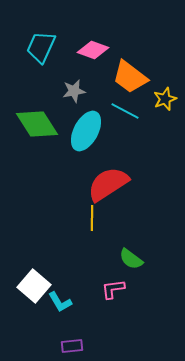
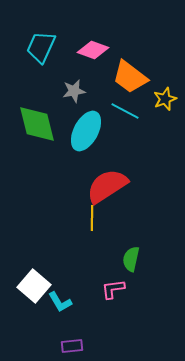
green diamond: rotated 18 degrees clockwise
red semicircle: moved 1 px left, 2 px down
green semicircle: rotated 65 degrees clockwise
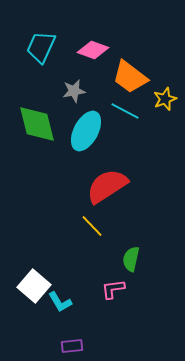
yellow line: moved 8 px down; rotated 45 degrees counterclockwise
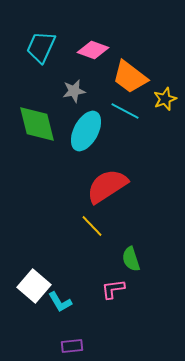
green semicircle: rotated 30 degrees counterclockwise
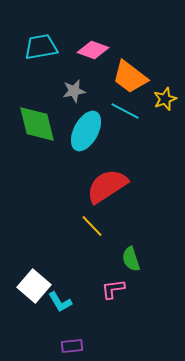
cyan trapezoid: rotated 56 degrees clockwise
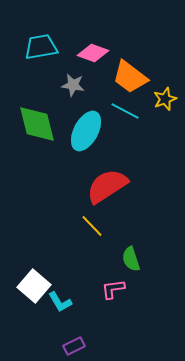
pink diamond: moved 3 px down
gray star: moved 1 px left, 6 px up; rotated 20 degrees clockwise
purple rectangle: moved 2 px right; rotated 20 degrees counterclockwise
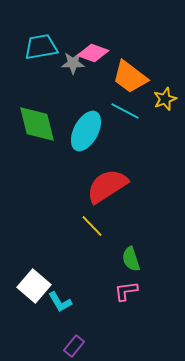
gray star: moved 22 px up; rotated 10 degrees counterclockwise
pink L-shape: moved 13 px right, 2 px down
purple rectangle: rotated 25 degrees counterclockwise
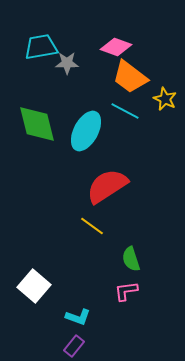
pink diamond: moved 23 px right, 6 px up
gray star: moved 6 px left
yellow star: rotated 25 degrees counterclockwise
yellow line: rotated 10 degrees counterclockwise
cyan L-shape: moved 18 px right, 15 px down; rotated 40 degrees counterclockwise
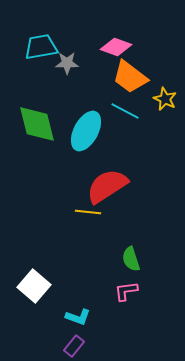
yellow line: moved 4 px left, 14 px up; rotated 30 degrees counterclockwise
